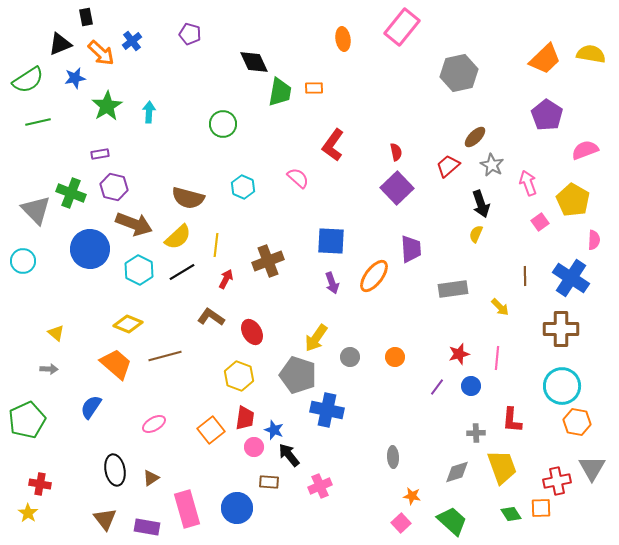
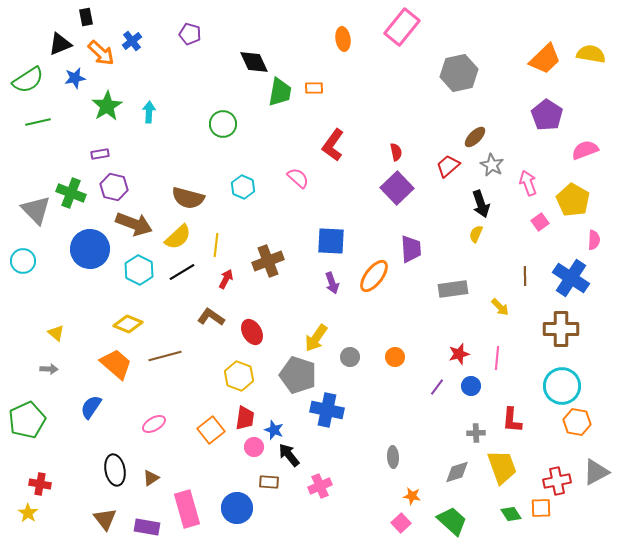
gray triangle at (592, 468): moved 4 px right, 4 px down; rotated 32 degrees clockwise
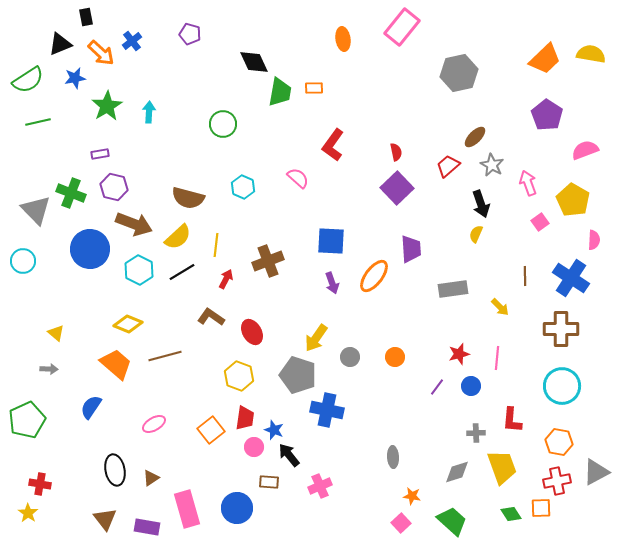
orange hexagon at (577, 422): moved 18 px left, 20 px down
